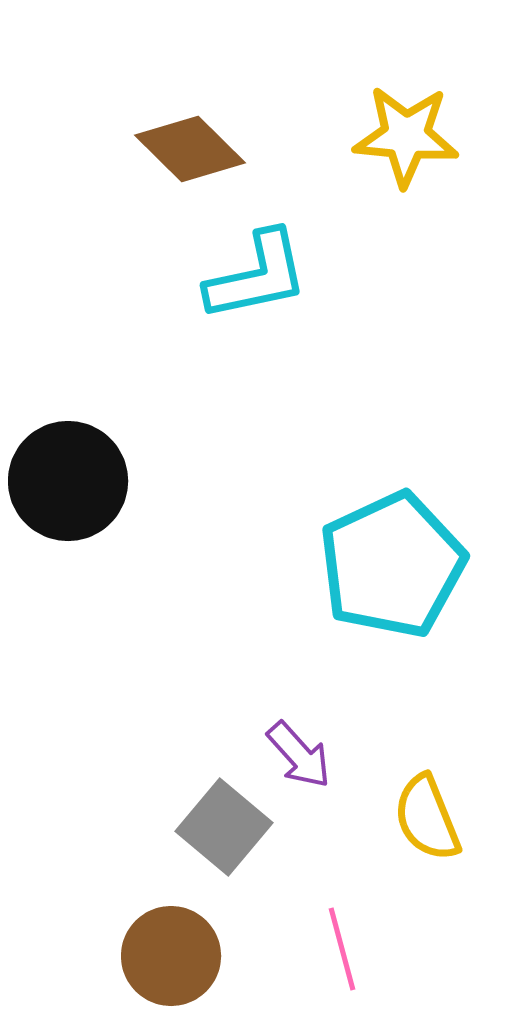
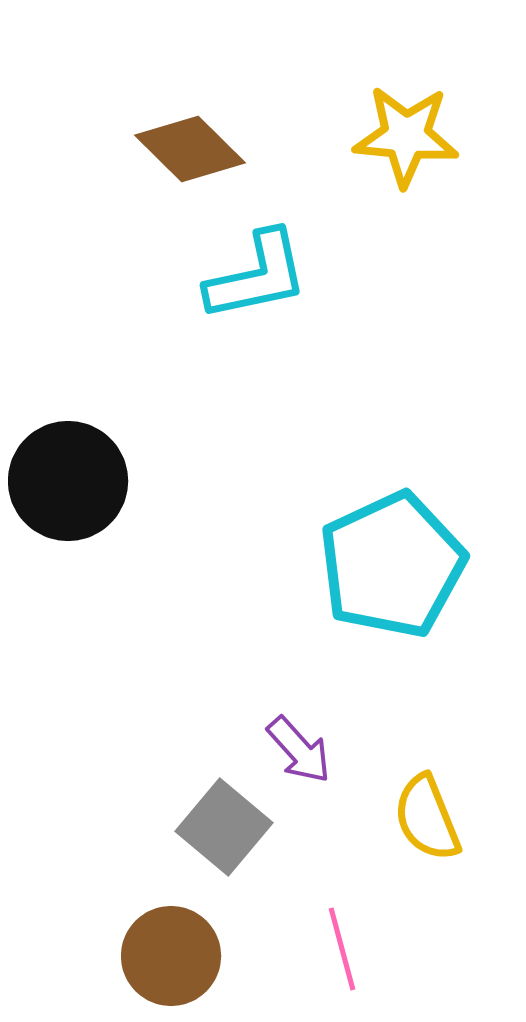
purple arrow: moved 5 px up
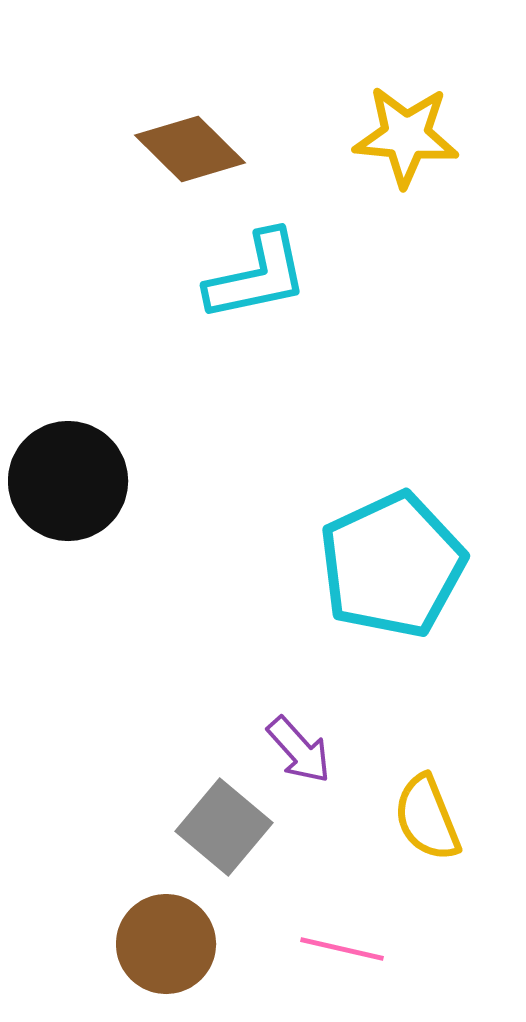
pink line: rotated 62 degrees counterclockwise
brown circle: moved 5 px left, 12 px up
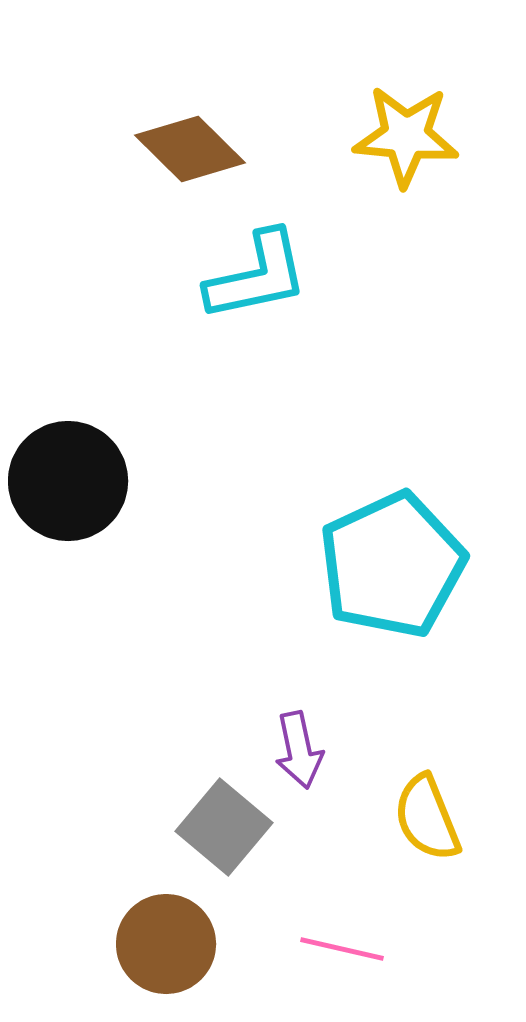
purple arrow: rotated 30 degrees clockwise
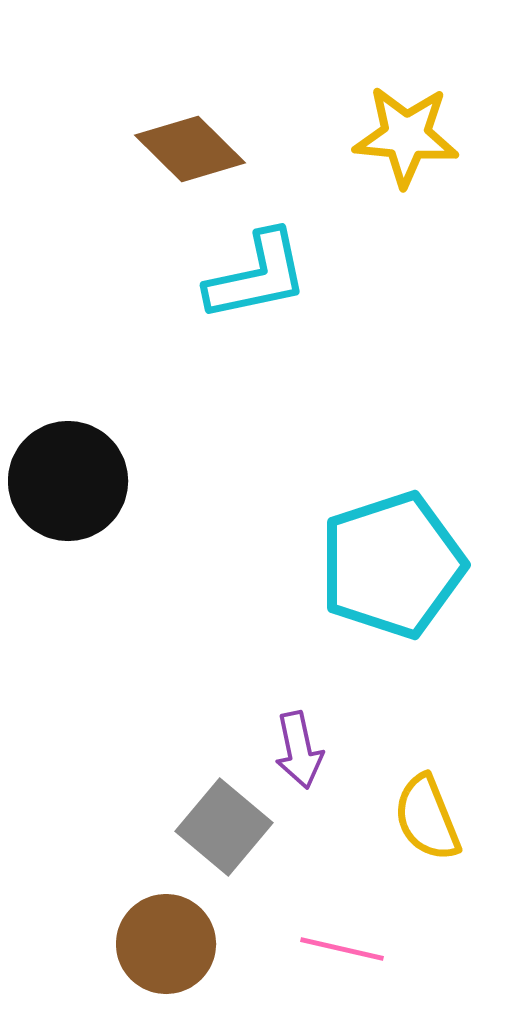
cyan pentagon: rotated 7 degrees clockwise
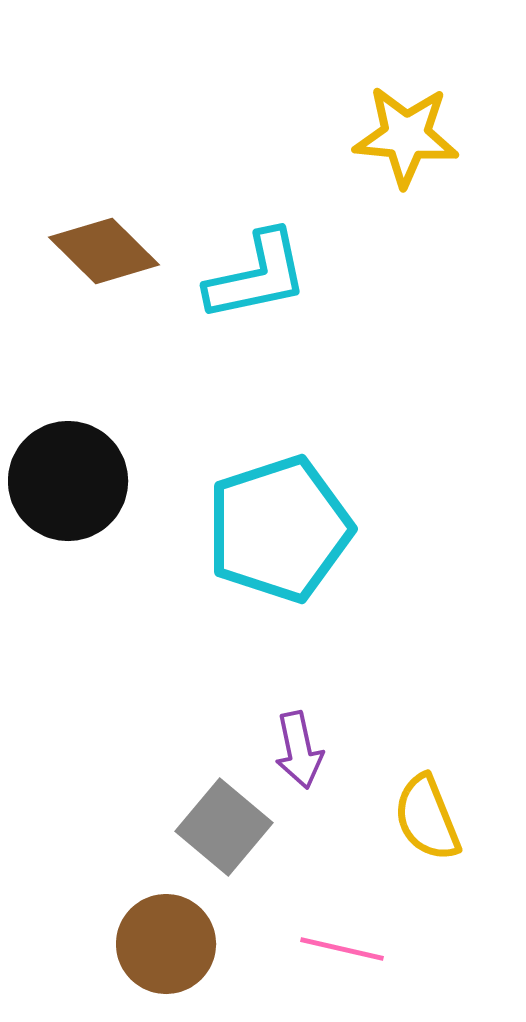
brown diamond: moved 86 px left, 102 px down
cyan pentagon: moved 113 px left, 36 px up
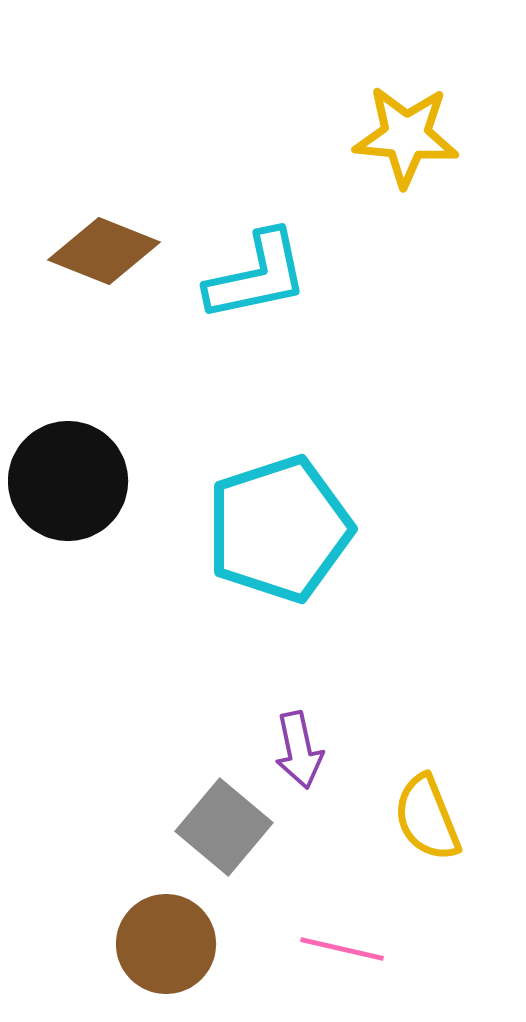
brown diamond: rotated 23 degrees counterclockwise
